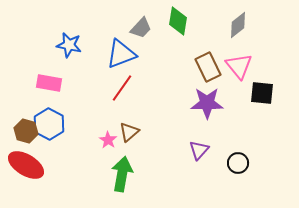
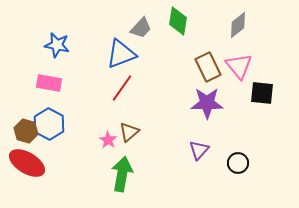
blue star: moved 12 px left
red ellipse: moved 1 px right, 2 px up
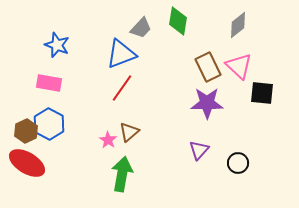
blue star: rotated 10 degrees clockwise
pink triangle: rotated 8 degrees counterclockwise
brown hexagon: rotated 20 degrees clockwise
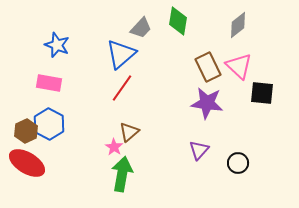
blue triangle: rotated 20 degrees counterclockwise
purple star: rotated 8 degrees clockwise
pink star: moved 6 px right, 7 px down
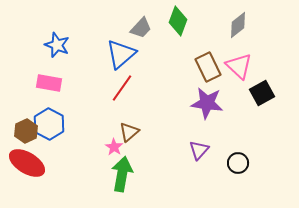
green diamond: rotated 12 degrees clockwise
black square: rotated 35 degrees counterclockwise
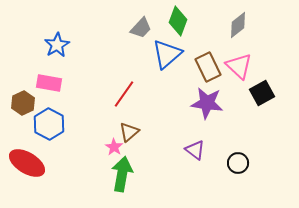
blue star: rotated 20 degrees clockwise
blue triangle: moved 46 px right
red line: moved 2 px right, 6 px down
brown hexagon: moved 3 px left, 28 px up
purple triangle: moved 4 px left; rotated 35 degrees counterclockwise
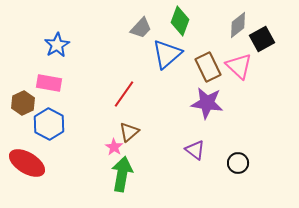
green diamond: moved 2 px right
black square: moved 54 px up
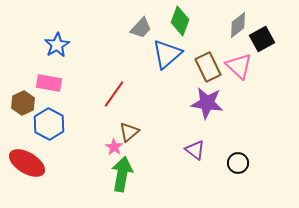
red line: moved 10 px left
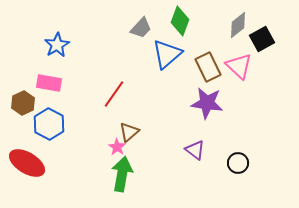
pink star: moved 3 px right
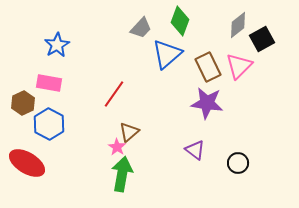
pink triangle: rotated 32 degrees clockwise
